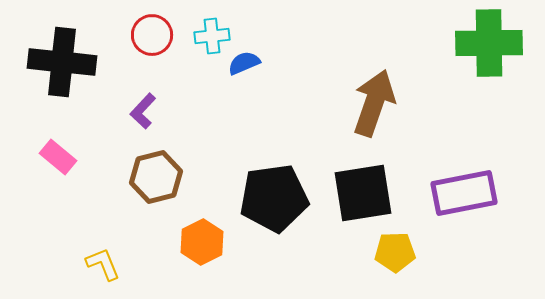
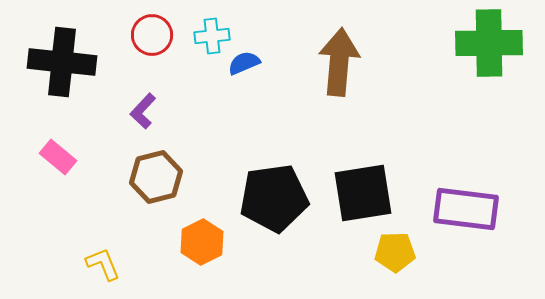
brown arrow: moved 35 px left, 41 px up; rotated 14 degrees counterclockwise
purple rectangle: moved 2 px right, 16 px down; rotated 18 degrees clockwise
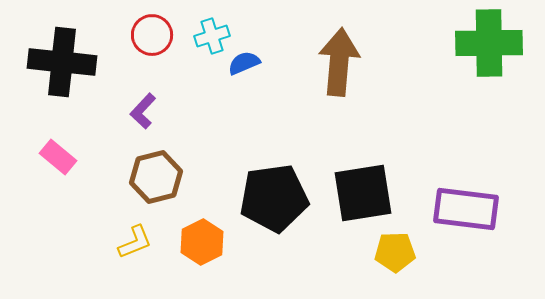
cyan cross: rotated 12 degrees counterclockwise
yellow L-shape: moved 32 px right, 22 px up; rotated 90 degrees clockwise
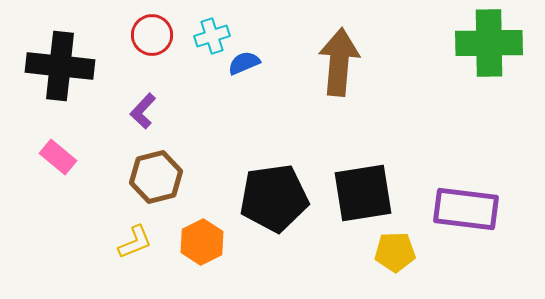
black cross: moved 2 px left, 4 px down
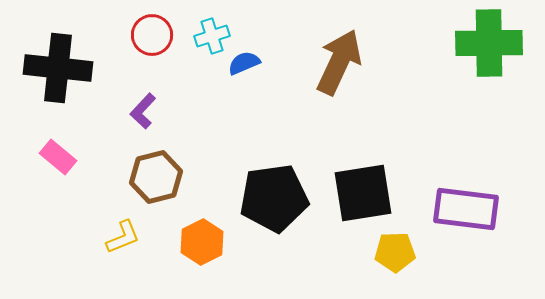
brown arrow: rotated 20 degrees clockwise
black cross: moved 2 px left, 2 px down
yellow L-shape: moved 12 px left, 5 px up
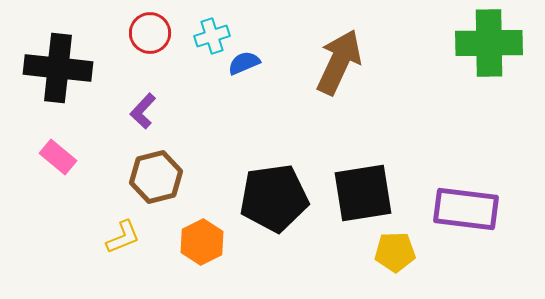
red circle: moved 2 px left, 2 px up
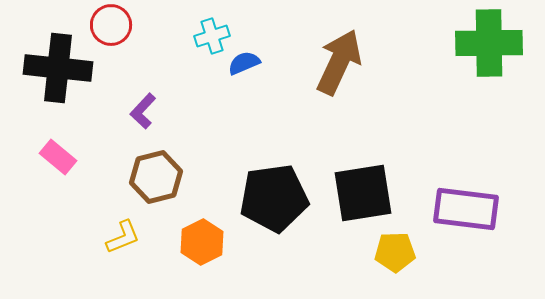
red circle: moved 39 px left, 8 px up
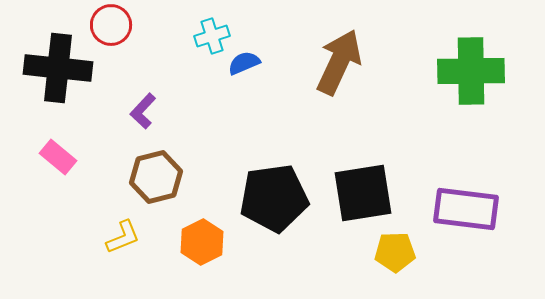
green cross: moved 18 px left, 28 px down
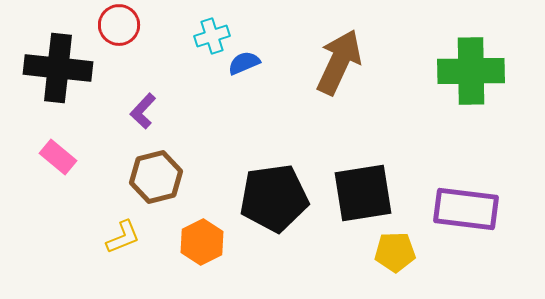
red circle: moved 8 px right
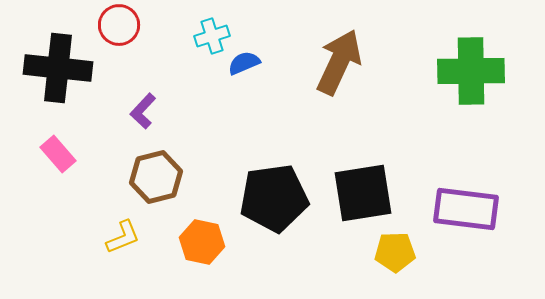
pink rectangle: moved 3 px up; rotated 9 degrees clockwise
orange hexagon: rotated 21 degrees counterclockwise
